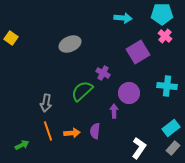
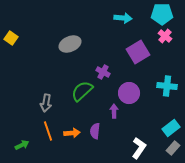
purple cross: moved 1 px up
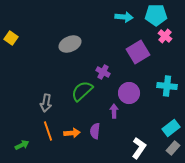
cyan pentagon: moved 6 px left, 1 px down
cyan arrow: moved 1 px right, 1 px up
